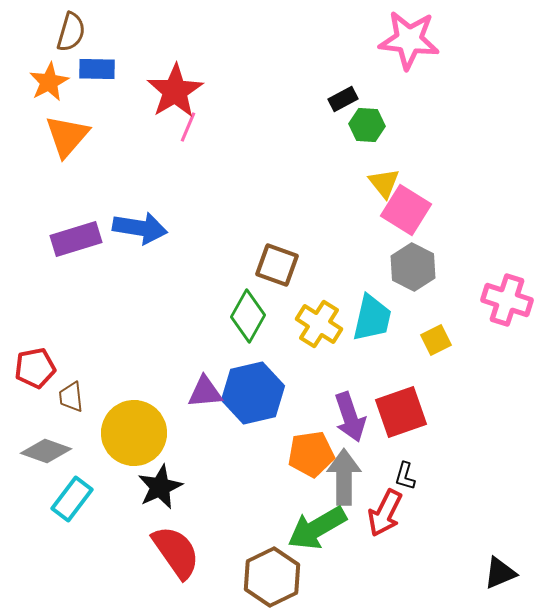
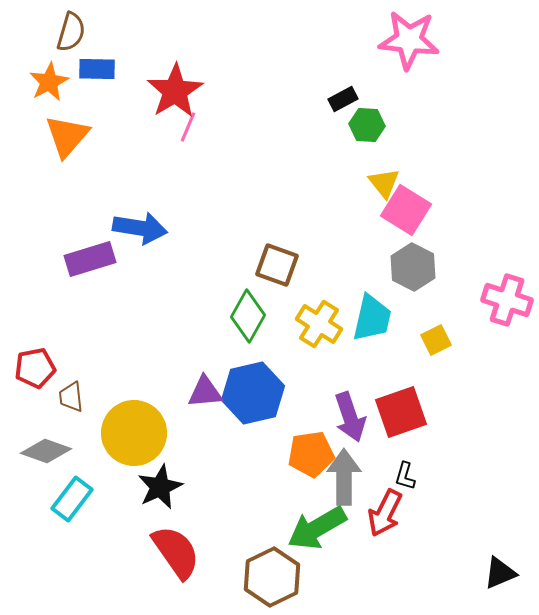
purple rectangle: moved 14 px right, 20 px down
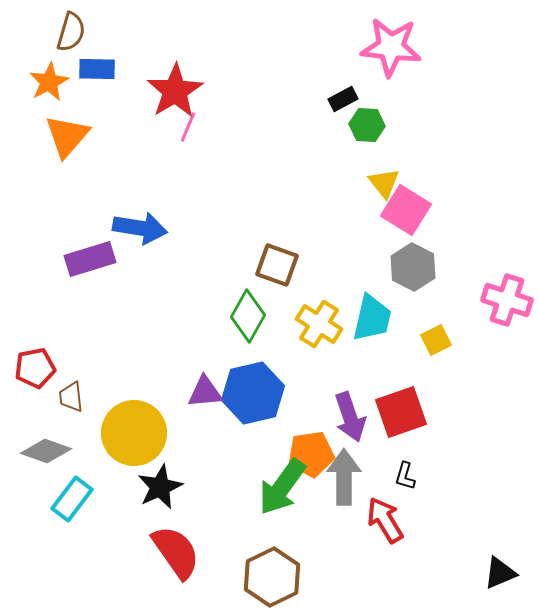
pink star: moved 18 px left, 7 px down
red arrow: moved 7 px down; rotated 123 degrees clockwise
green arrow: moved 35 px left, 41 px up; rotated 24 degrees counterclockwise
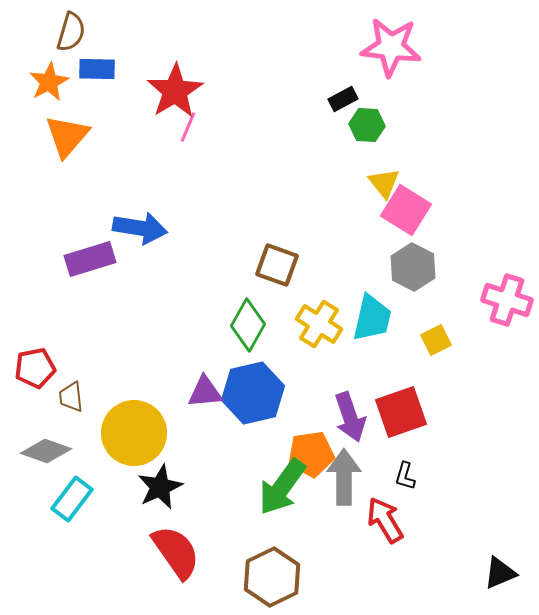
green diamond: moved 9 px down
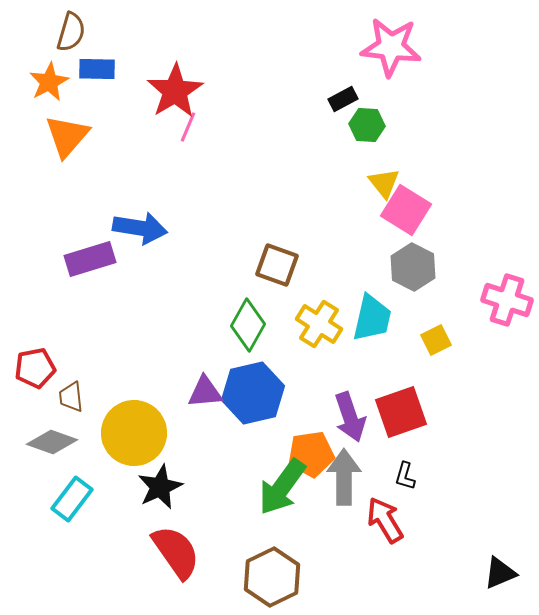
gray diamond: moved 6 px right, 9 px up
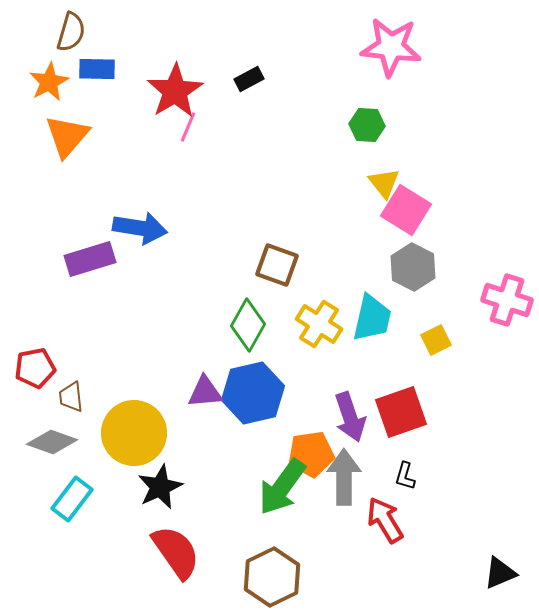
black rectangle: moved 94 px left, 20 px up
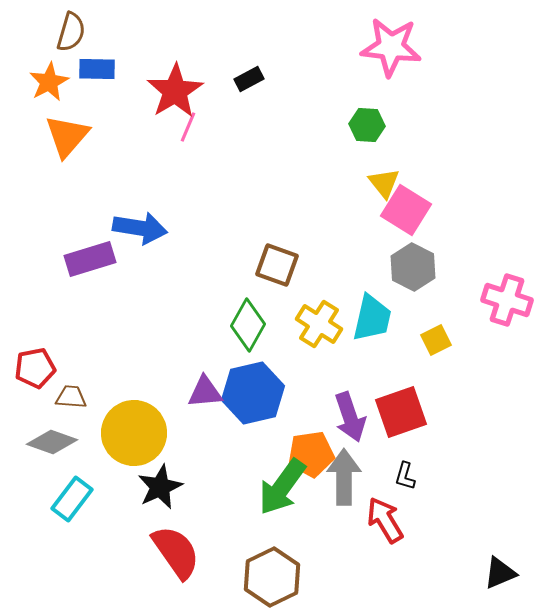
brown trapezoid: rotated 100 degrees clockwise
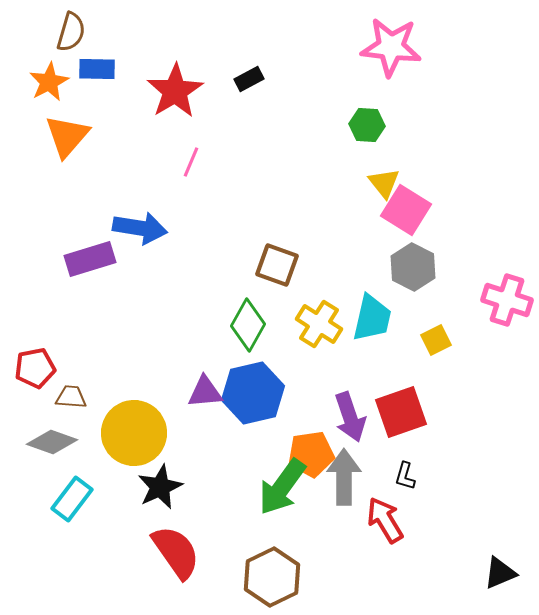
pink line: moved 3 px right, 35 px down
